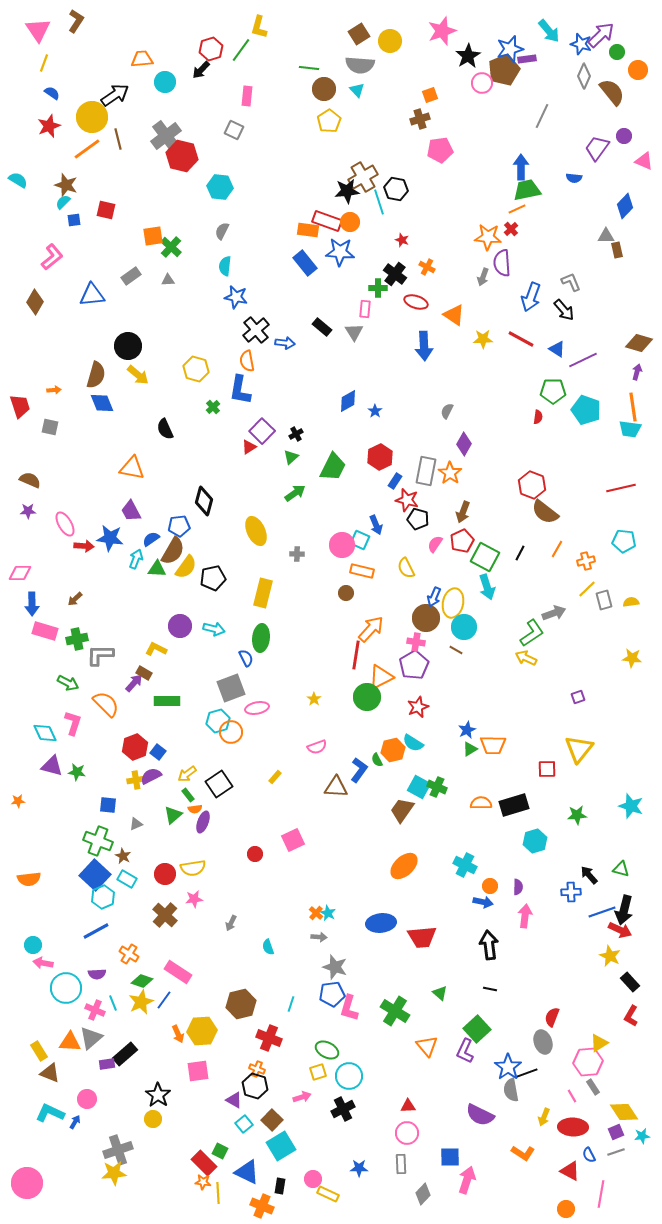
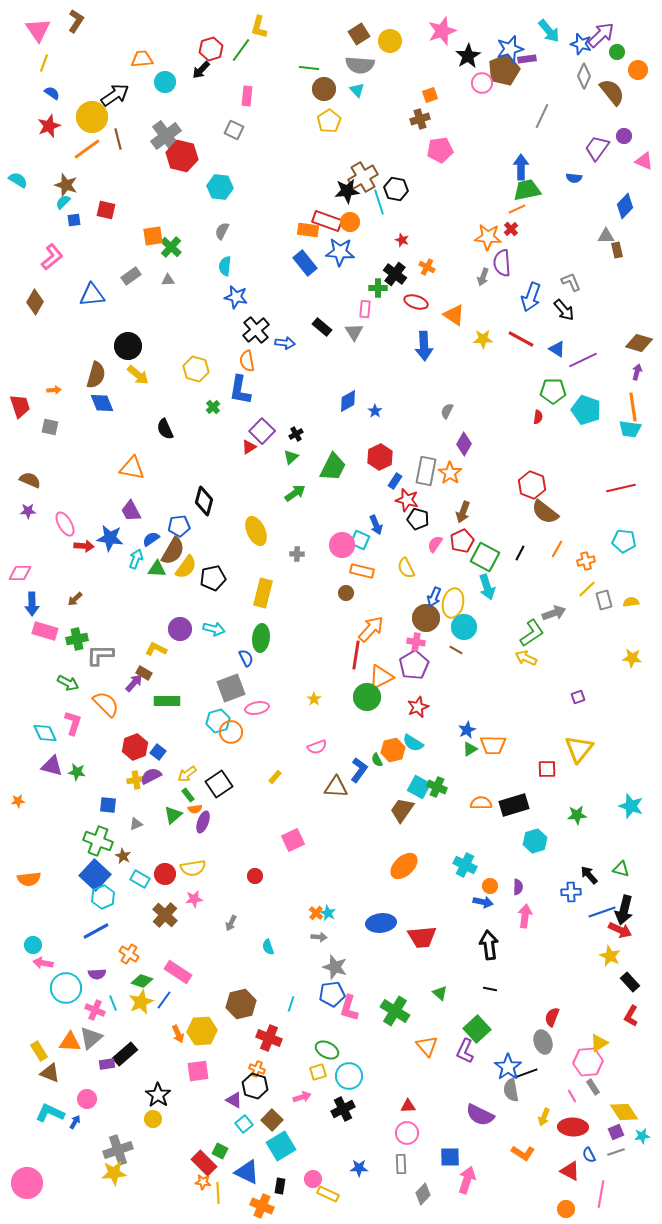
purple circle at (180, 626): moved 3 px down
red circle at (255, 854): moved 22 px down
cyan rectangle at (127, 879): moved 13 px right
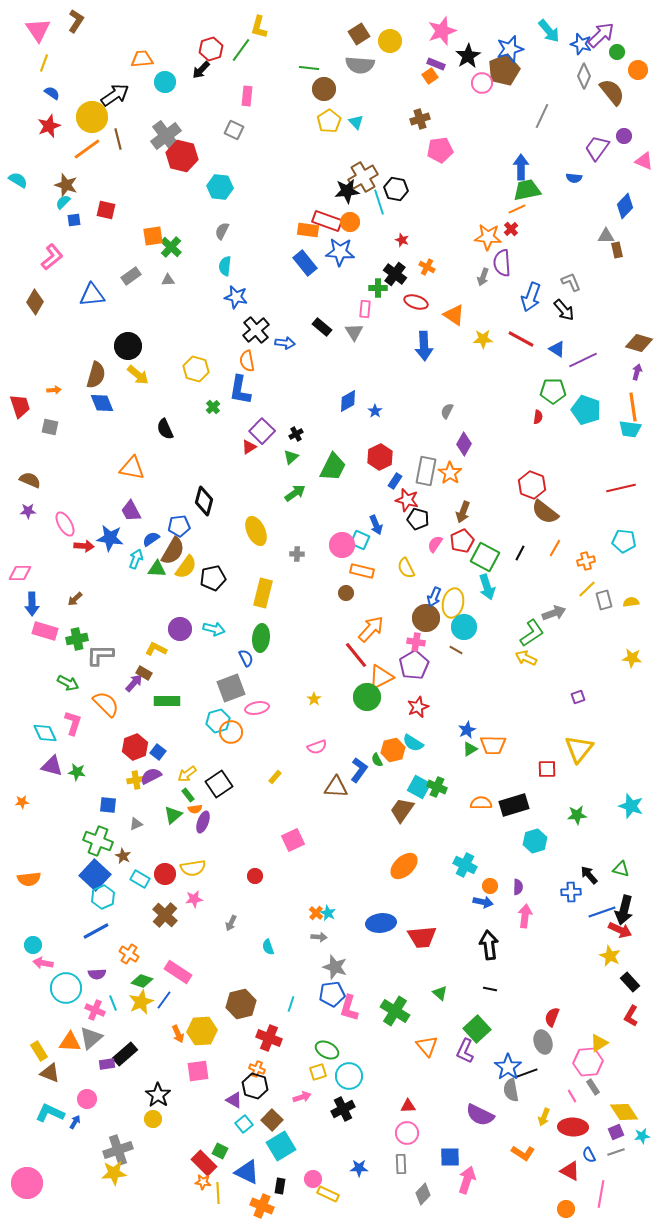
purple rectangle at (527, 59): moved 91 px left, 5 px down; rotated 30 degrees clockwise
cyan triangle at (357, 90): moved 1 px left, 32 px down
orange square at (430, 95): moved 19 px up; rotated 14 degrees counterclockwise
orange line at (557, 549): moved 2 px left, 1 px up
red line at (356, 655): rotated 48 degrees counterclockwise
orange star at (18, 801): moved 4 px right, 1 px down
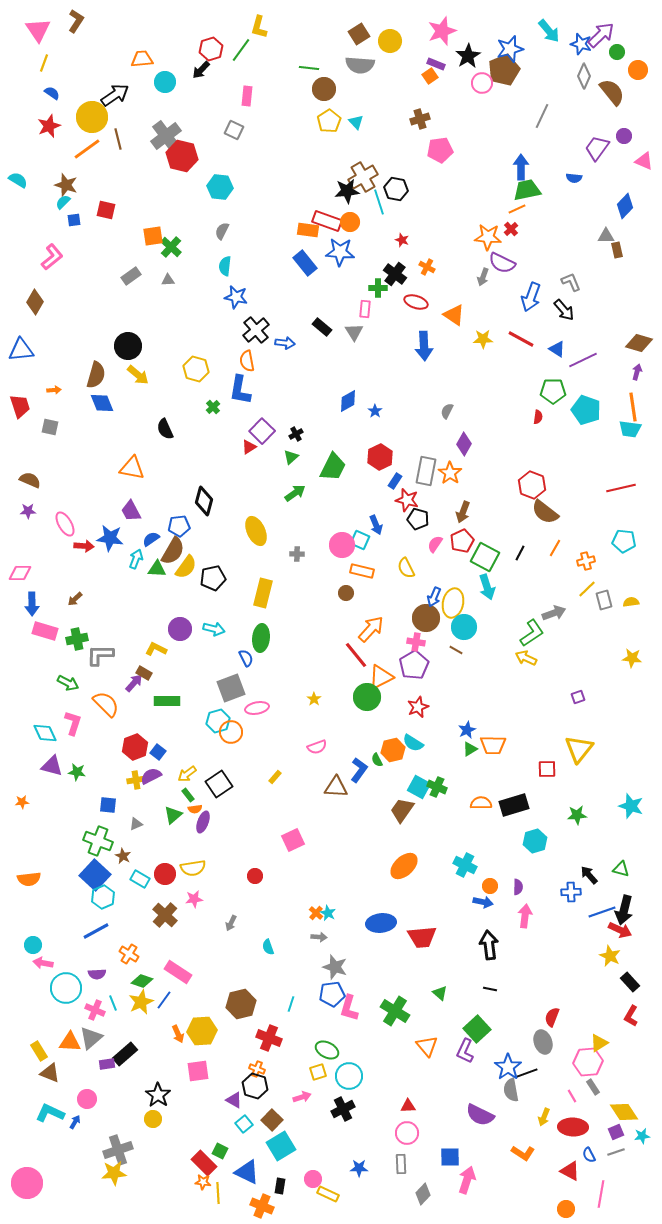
purple semicircle at (502, 263): rotated 60 degrees counterclockwise
blue triangle at (92, 295): moved 71 px left, 55 px down
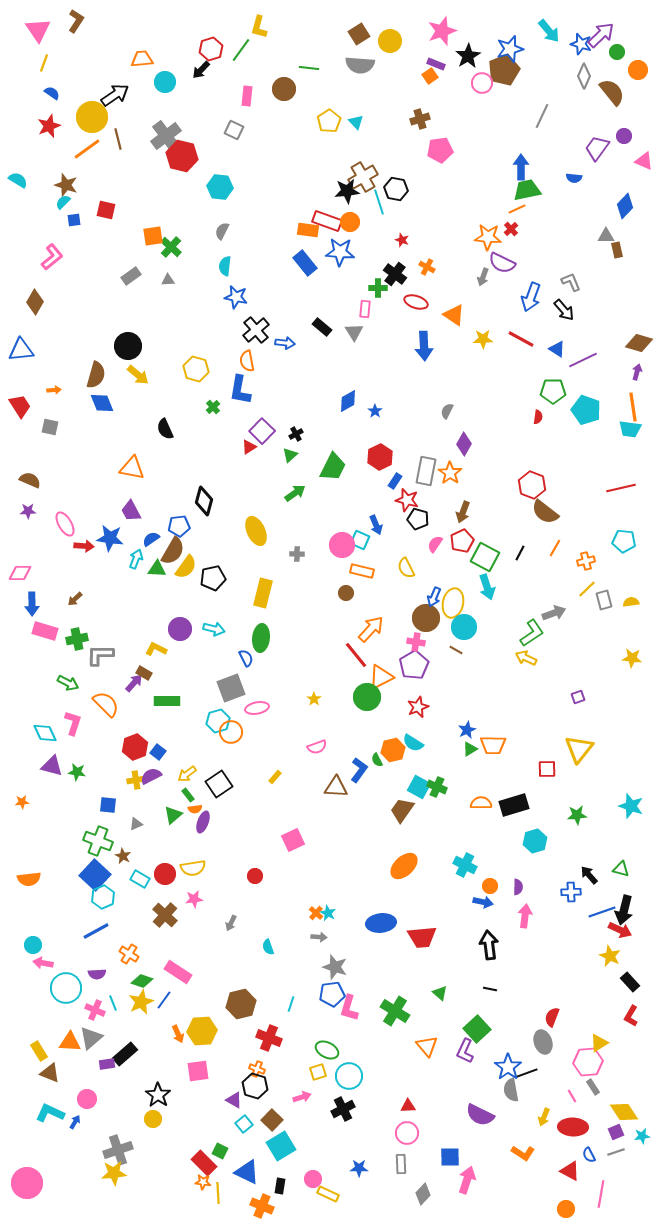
brown circle at (324, 89): moved 40 px left
red trapezoid at (20, 406): rotated 15 degrees counterclockwise
green triangle at (291, 457): moved 1 px left, 2 px up
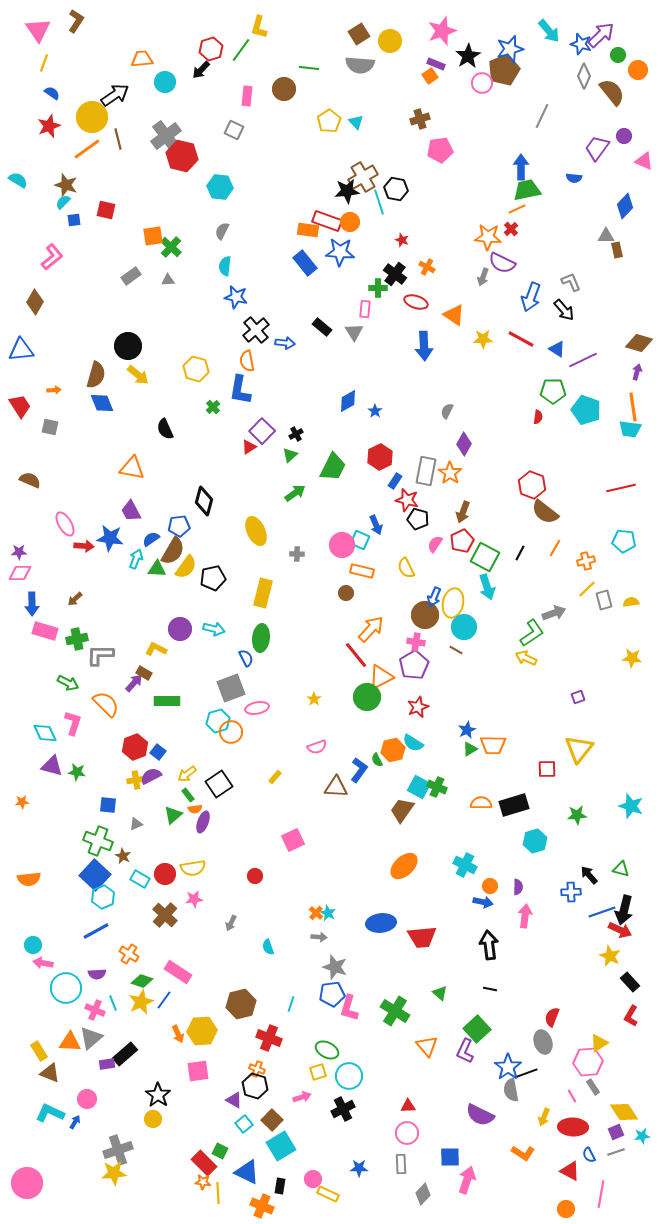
green circle at (617, 52): moved 1 px right, 3 px down
purple star at (28, 511): moved 9 px left, 41 px down
brown circle at (426, 618): moved 1 px left, 3 px up
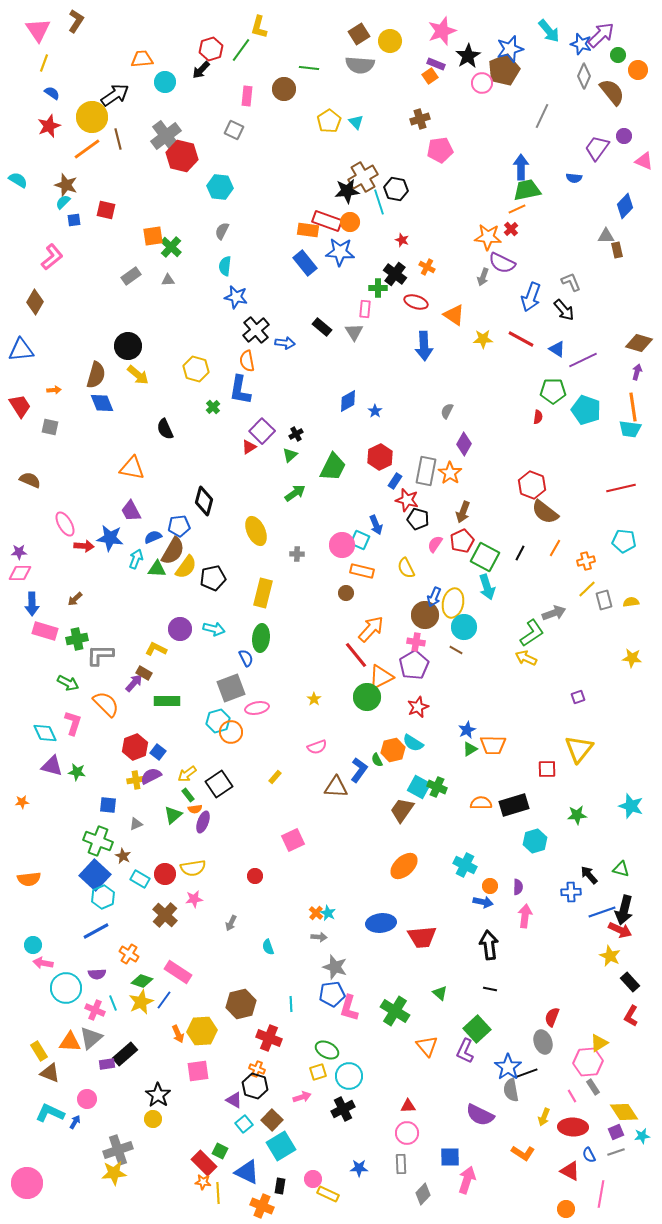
blue semicircle at (151, 539): moved 2 px right, 2 px up; rotated 12 degrees clockwise
cyan line at (291, 1004): rotated 21 degrees counterclockwise
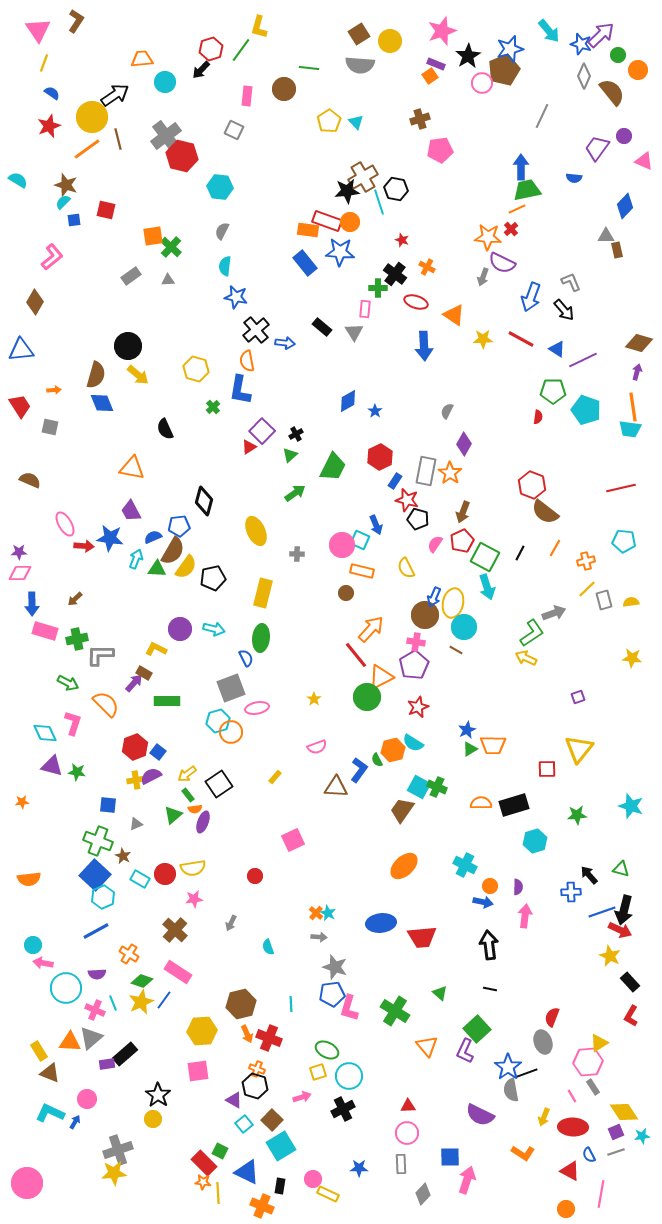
brown cross at (165, 915): moved 10 px right, 15 px down
orange arrow at (178, 1034): moved 69 px right
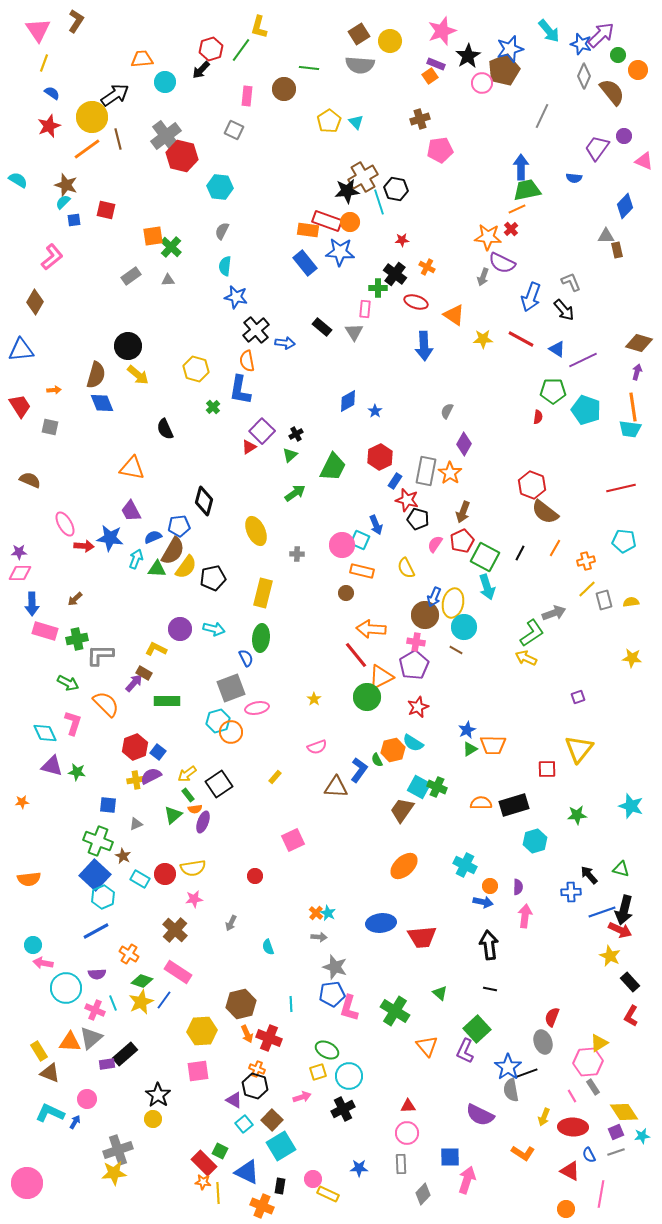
red star at (402, 240): rotated 24 degrees counterclockwise
orange arrow at (371, 629): rotated 128 degrees counterclockwise
